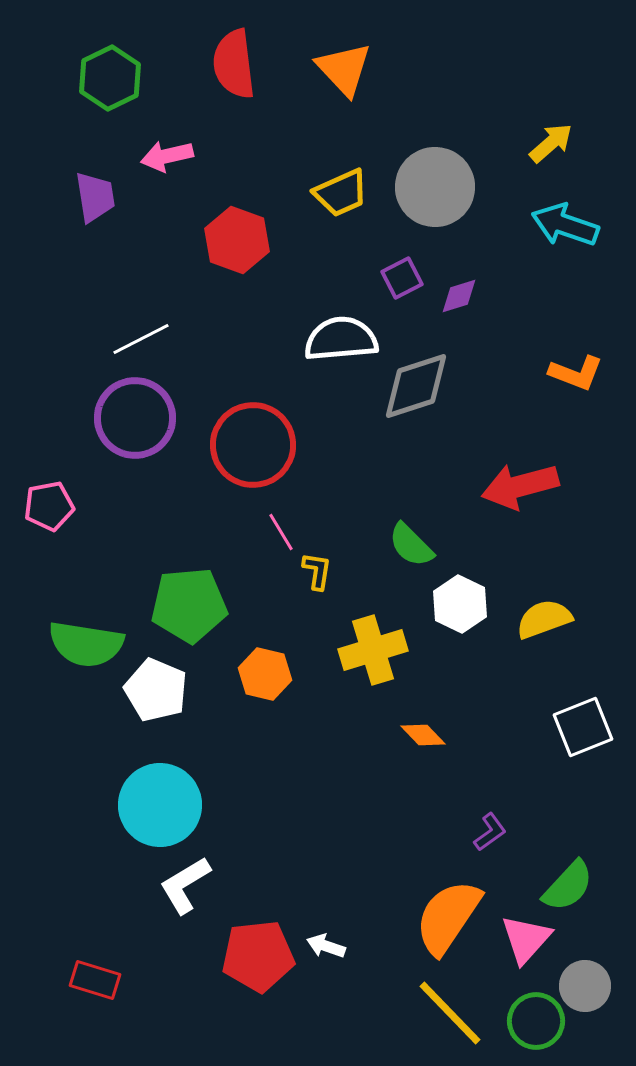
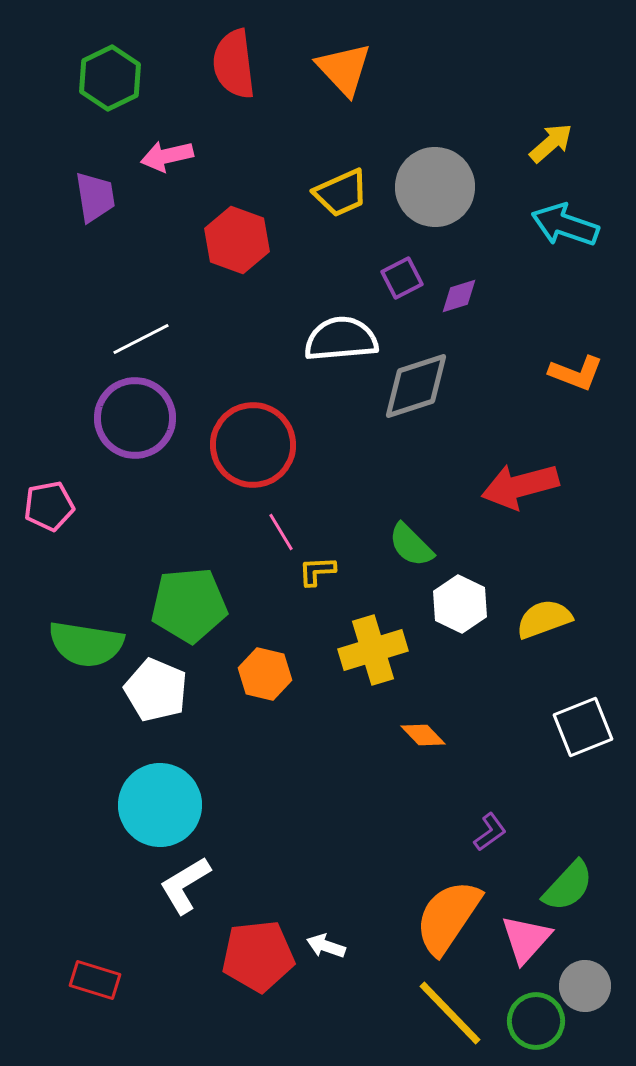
yellow L-shape at (317, 571): rotated 102 degrees counterclockwise
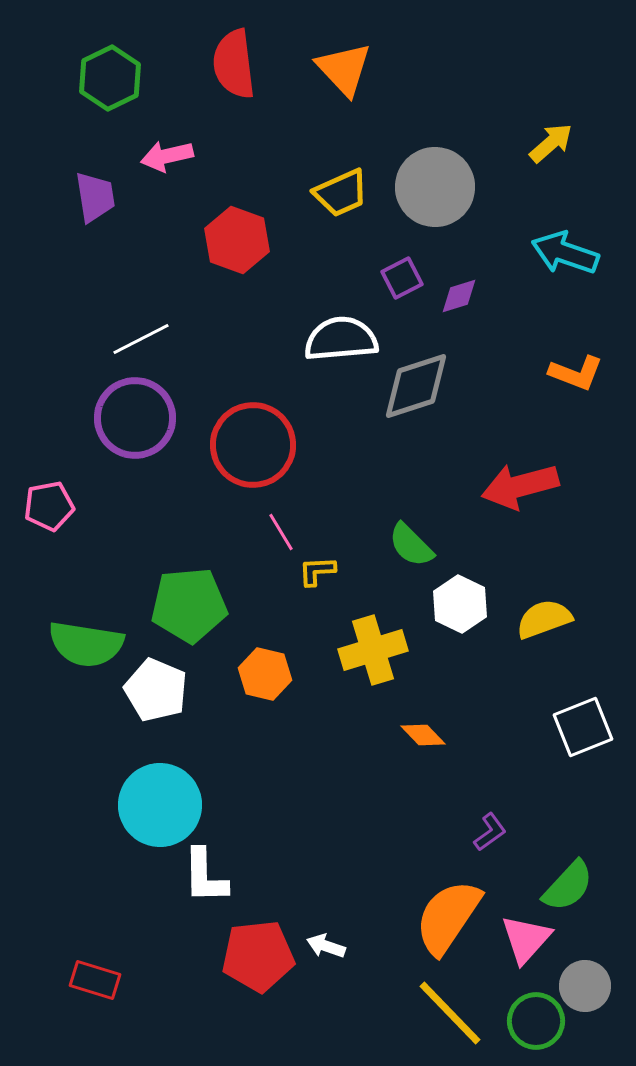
cyan arrow at (565, 225): moved 28 px down
white L-shape at (185, 885): moved 20 px right, 9 px up; rotated 60 degrees counterclockwise
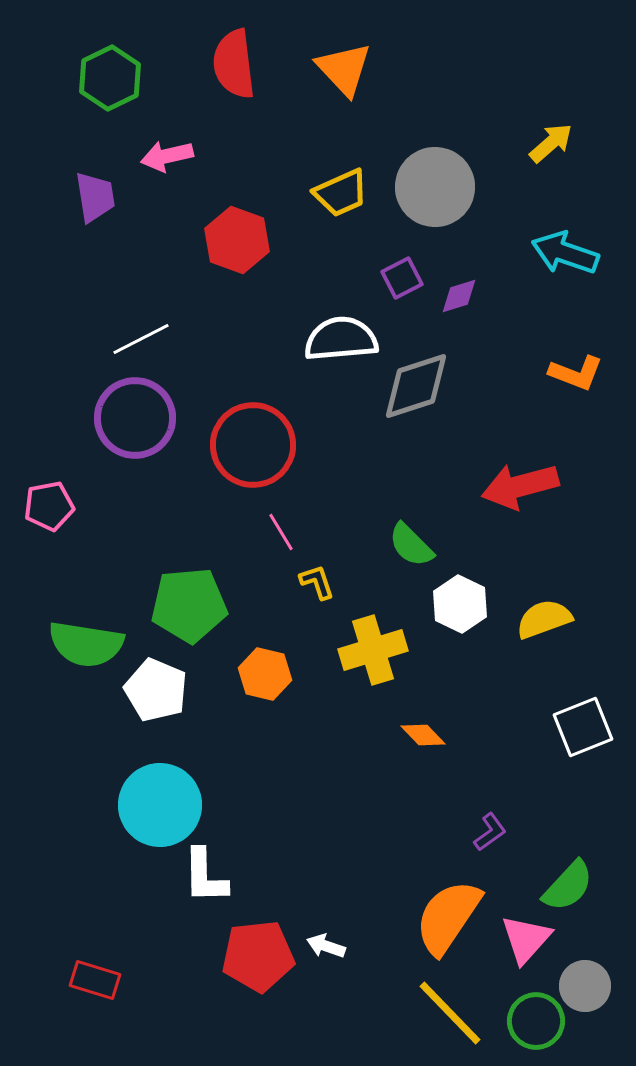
yellow L-shape at (317, 571): moved 11 px down; rotated 75 degrees clockwise
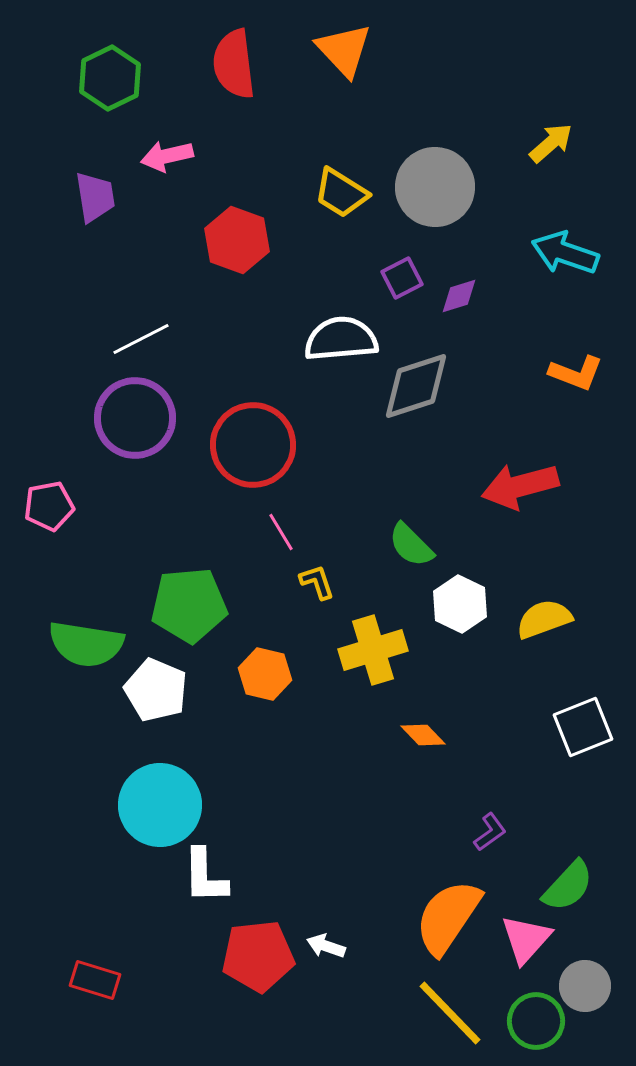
orange triangle at (344, 69): moved 19 px up
yellow trapezoid at (341, 193): rotated 56 degrees clockwise
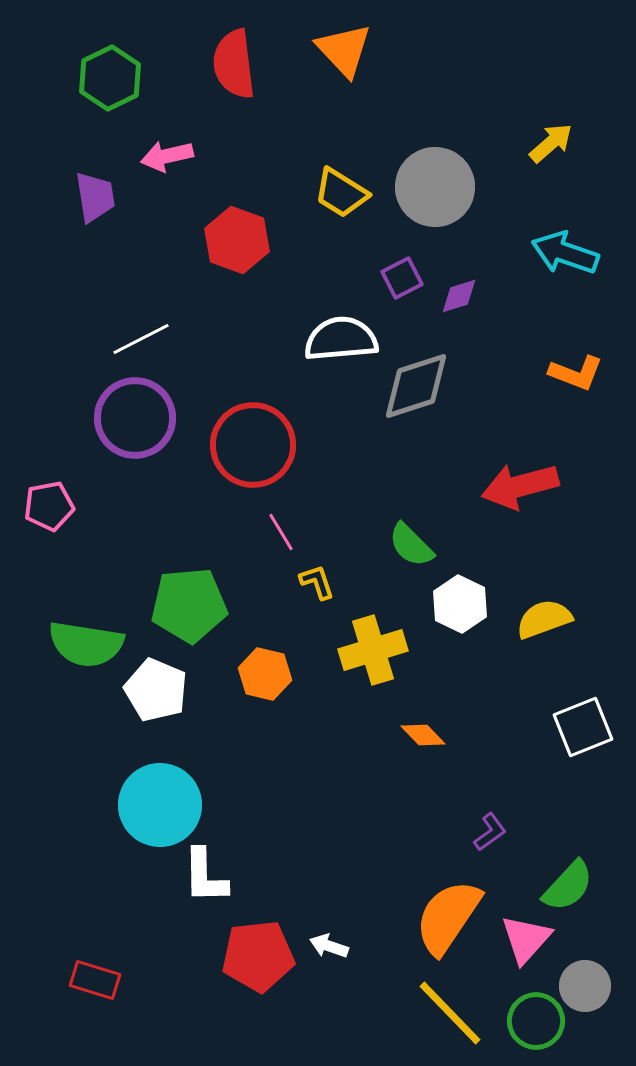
white arrow at (326, 946): moved 3 px right
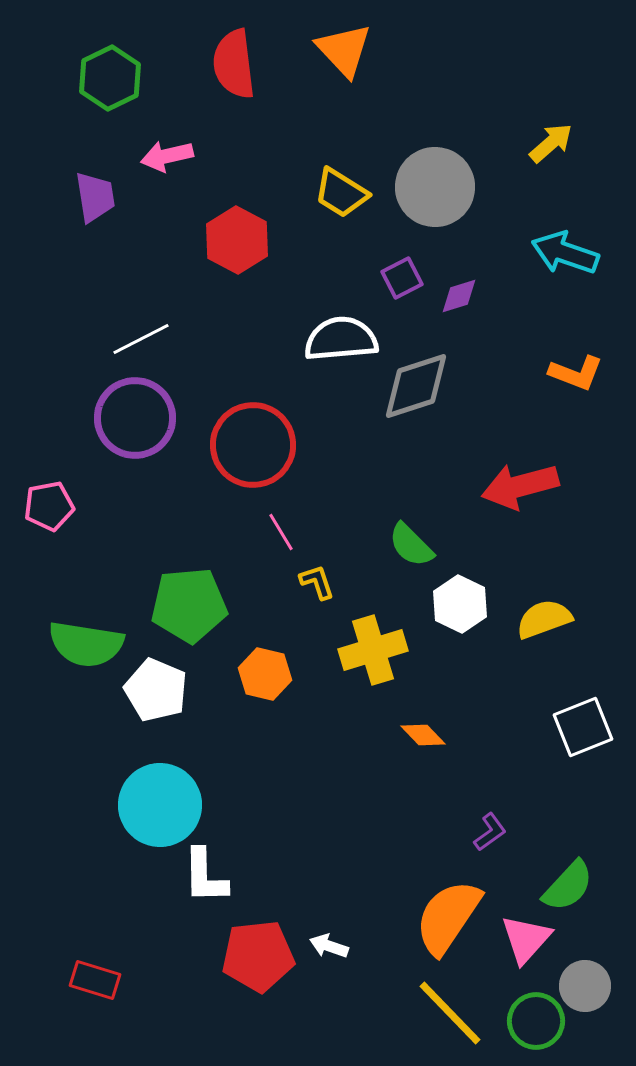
red hexagon at (237, 240): rotated 8 degrees clockwise
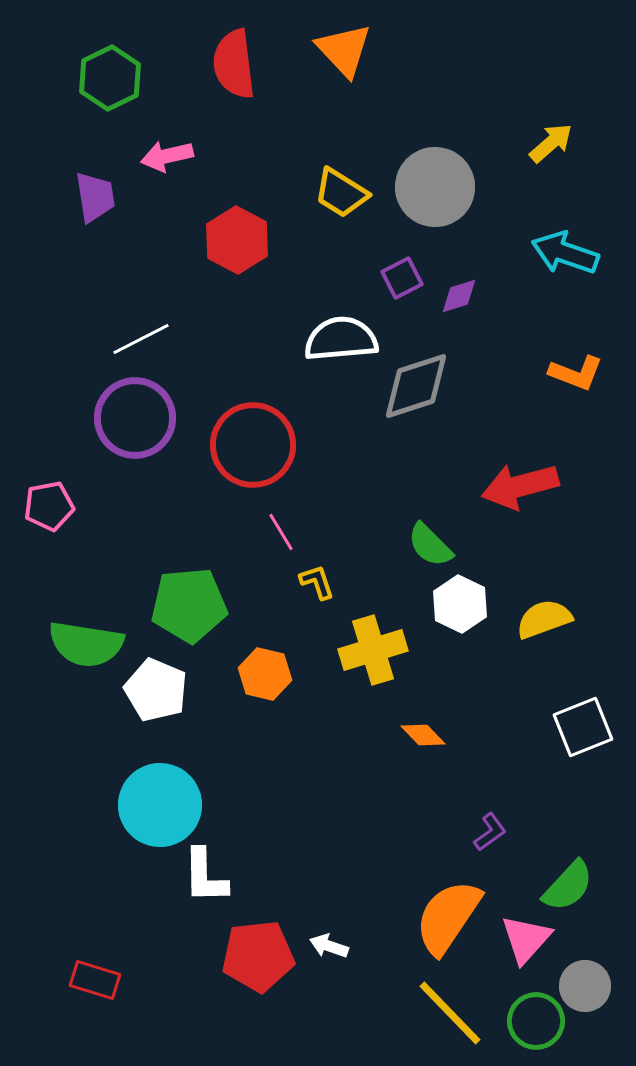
green semicircle at (411, 545): moved 19 px right
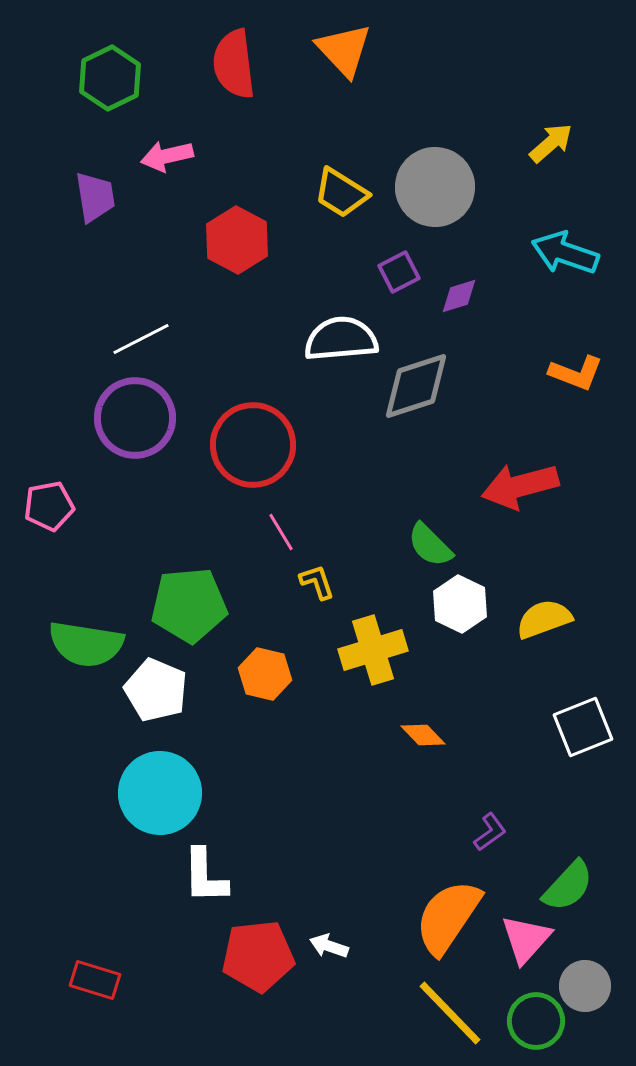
purple square at (402, 278): moved 3 px left, 6 px up
cyan circle at (160, 805): moved 12 px up
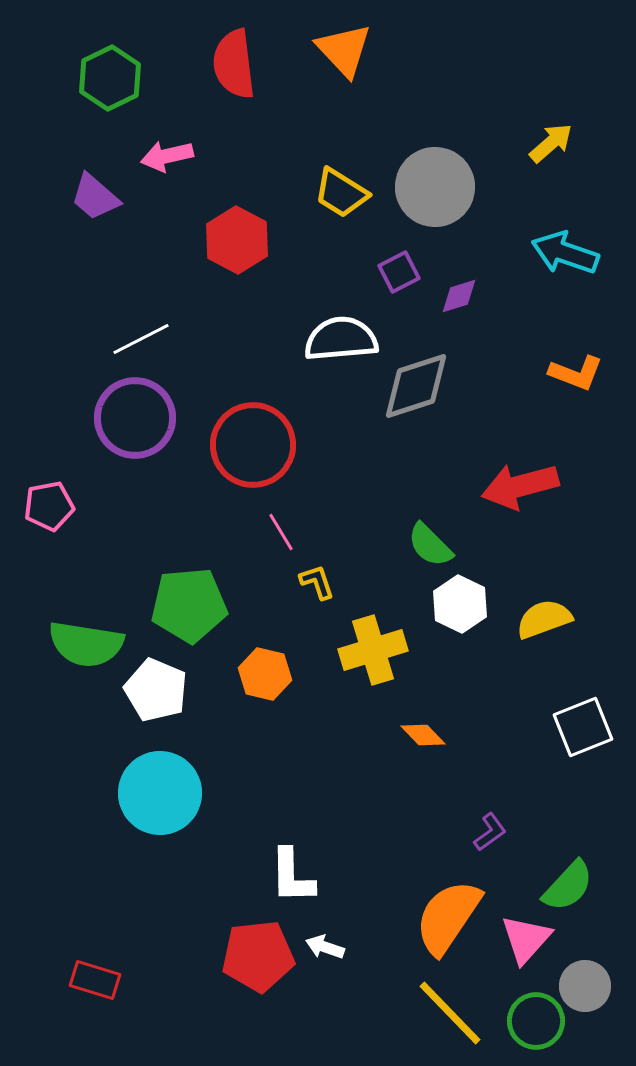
purple trapezoid at (95, 197): rotated 140 degrees clockwise
white L-shape at (205, 876): moved 87 px right
white arrow at (329, 946): moved 4 px left, 1 px down
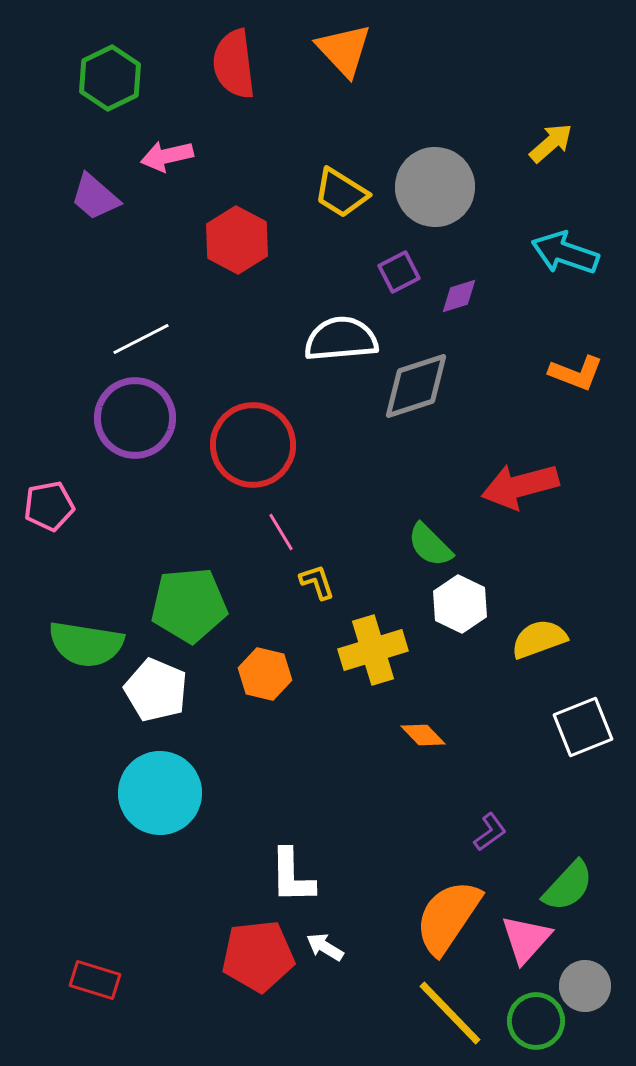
yellow semicircle at (544, 619): moved 5 px left, 20 px down
white arrow at (325, 947): rotated 12 degrees clockwise
